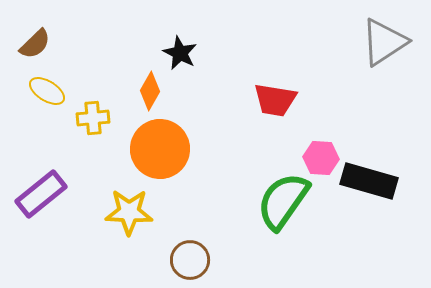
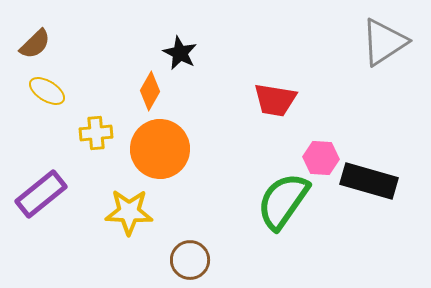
yellow cross: moved 3 px right, 15 px down
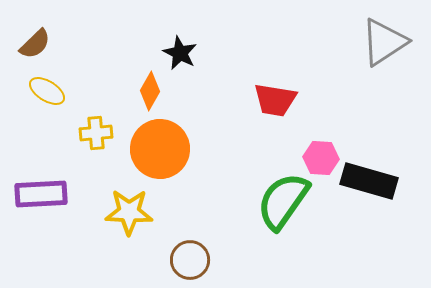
purple rectangle: rotated 36 degrees clockwise
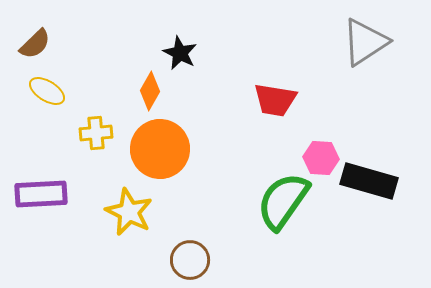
gray triangle: moved 19 px left
yellow star: rotated 24 degrees clockwise
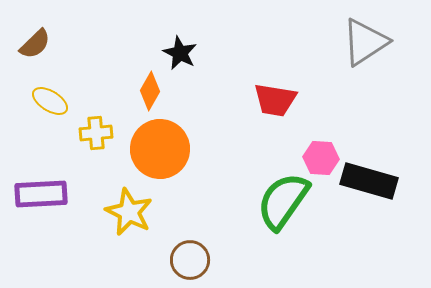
yellow ellipse: moved 3 px right, 10 px down
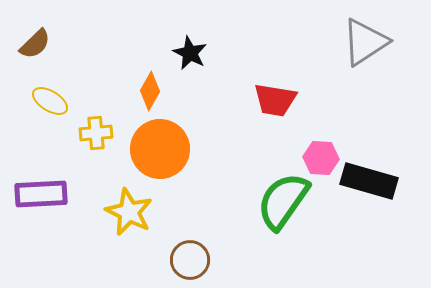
black star: moved 10 px right
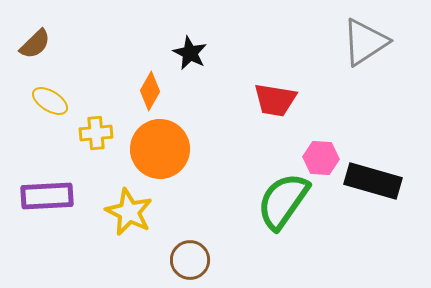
black rectangle: moved 4 px right
purple rectangle: moved 6 px right, 2 px down
